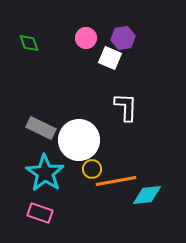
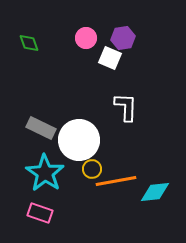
cyan diamond: moved 8 px right, 3 px up
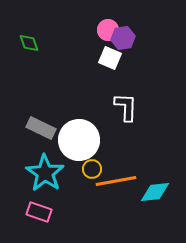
pink circle: moved 22 px right, 8 px up
pink rectangle: moved 1 px left, 1 px up
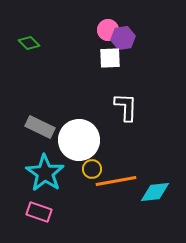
green diamond: rotated 25 degrees counterclockwise
white square: rotated 25 degrees counterclockwise
gray rectangle: moved 1 px left, 1 px up
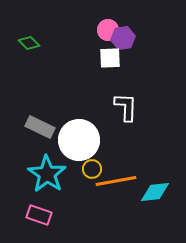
cyan star: moved 2 px right, 1 px down
pink rectangle: moved 3 px down
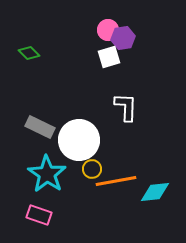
green diamond: moved 10 px down
white square: moved 1 px left, 1 px up; rotated 15 degrees counterclockwise
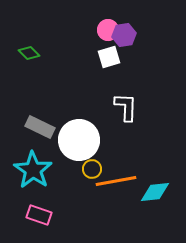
purple hexagon: moved 1 px right, 3 px up
cyan star: moved 14 px left, 4 px up
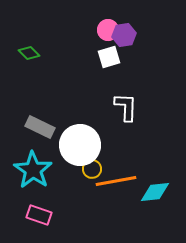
white circle: moved 1 px right, 5 px down
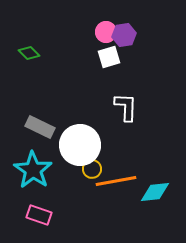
pink circle: moved 2 px left, 2 px down
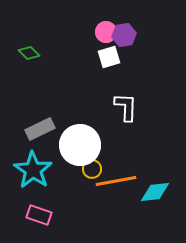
gray rectangle: moved 2 px down; rotated 52 degrees counterclockwise
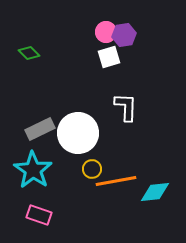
white circle: moved 2 px left, 12 px up
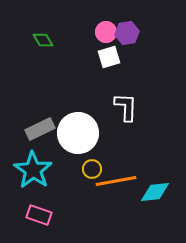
purple hexagon: moved 3 px right, 2 px up
green diamond: moved 14 px right, 13 px up; rotated 15 degrees clockwise
